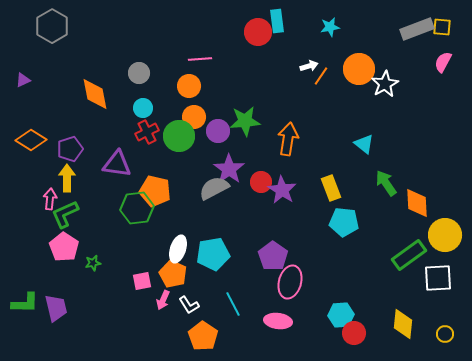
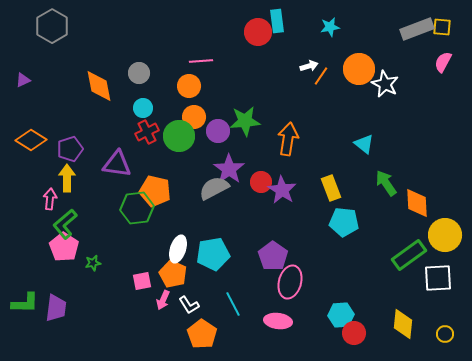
pink line at (200, 59): moved 1 px right, 2 px down
white star at (385, 84): rotated 16 degrees counterclockwise
orange diamond at (95, 94): moved 4 px right, 8 px up
green L-shape at (65, 214): moved 10 px down; rotated 16 degrees counterclockwise
purple trapezoid at (56, 308): rotated 20 degrees clockwise
orange pentagon at (203, 336): moved 1 px left, 2 px up
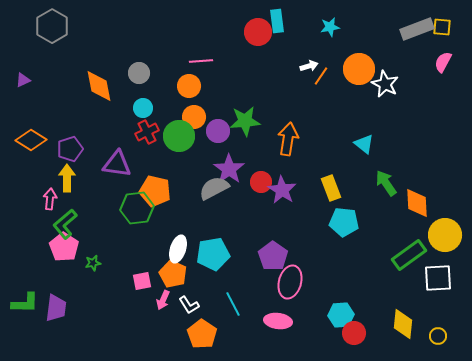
yellow circle at (445, 334): moved 7 px left, 2 px down
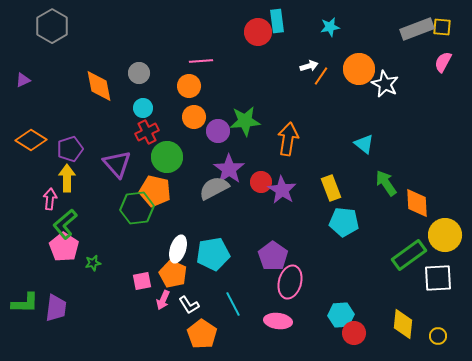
green circle at (179, 136): moved 12 px left, 21 px down
purple triangle at (117, 164): rotated 40 degrees clockwise
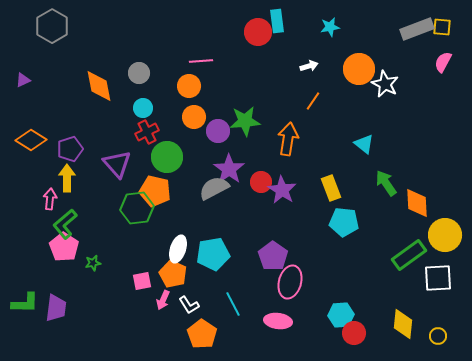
orange line at (321, 76): moved 8 px left, 25 px down
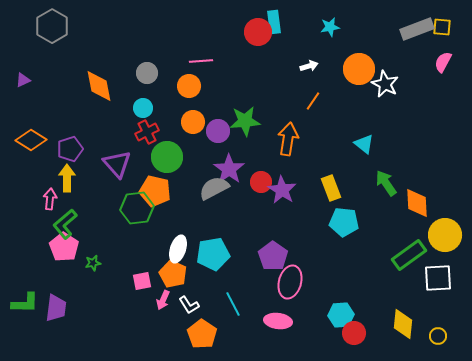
cyan rectangle at (277, 21): moved 3 px left, 1 px down
gray circle at (139, 73): moved 8 px right
orange circle at (194, 117): moved 1 px left, 5 px down
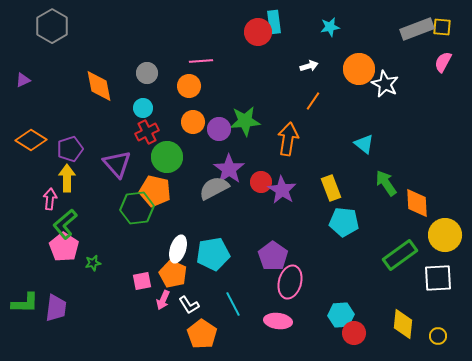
purple circle at (218, 131): moved 1 px right, 2 px up
green rectangle at (409, 255): moved 9 px left
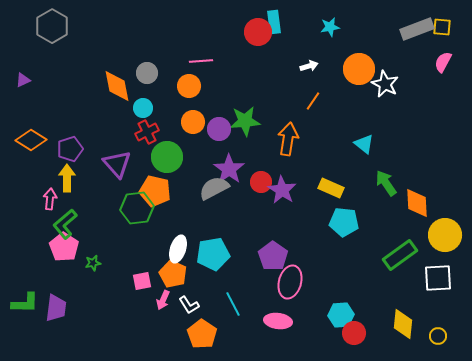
orange diamond at (99, 86): moved 18 px right
yellow rectangle at (331, 188): rotated 45 degrees counterclockwise
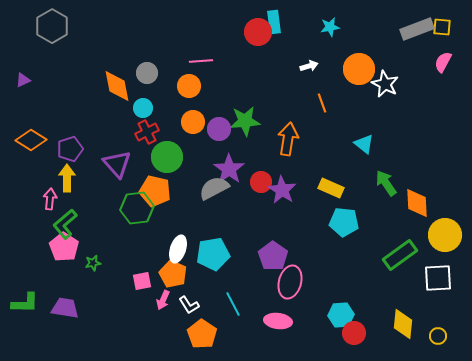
orange line at (313, 101): moved 9 px right, 2 px down; rotated 54 degrees counterclockwise
purple trapezoid at (56, 308): moved 9 px right; rotated 88 degrees counterclockwise
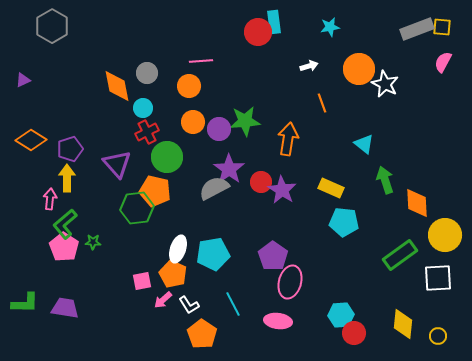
green arrow at (386, 183): moved 1 px left, 3 px up; rotated 16 degrees clockwise
green star at (93, 263): moved 21 px up; rotated 14 degrees clockwise
pink arrow at (163, 300): rotated 24 degrees clockwise
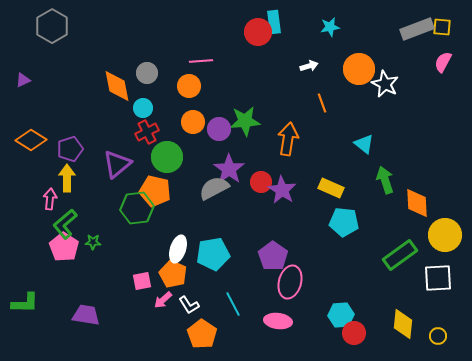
purple triangle at (117, 164): rotated 32 degrees clockwise
purple trapezoid at (65, 308): moved 21 px right, 7 px down
